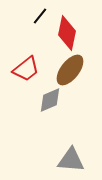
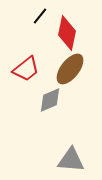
brown ellipse: moved 1 px up
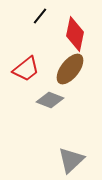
red diamond: moved 8 px right, 1 px down
gray diamond: rotated 44 degrees clockwise
gray triangle: rotated 48 degrees counterclockwise
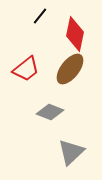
gray diamond: moved 12 px down
gray triangle: moved 8 px up
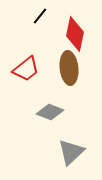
brown ellipse: moved 1 px left, 1 px up; rotated 44 degrees counterclockwise
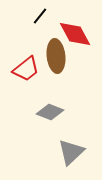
red diamond: rotated 40 degrees counterclockwise
brown ellipse: moved 13 px left, 12 px up
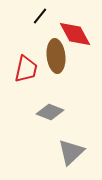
red trapezoid: rotated 40 degrees counterclockwise
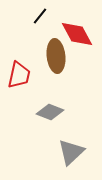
red diamond: moved 2 px right
red trapezoid: moved 7 px left, 6 px down
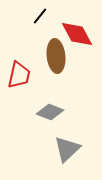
gray triangle: moved 4 px left, 3 px up
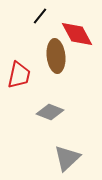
gray triangle: moved 9 px down
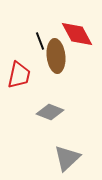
black line: moved 25 px down; rotated 60 degrees counterclockwise
